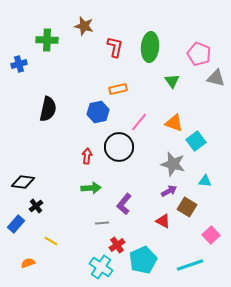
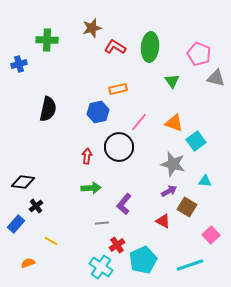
brown star: moved 8 px right, 2 px down; rotated 30 degrees counterclockwise
red L-shape: rotated 70 degrees counterclockwise
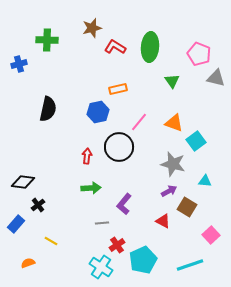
black cross: moved 2 px right, 1 px up
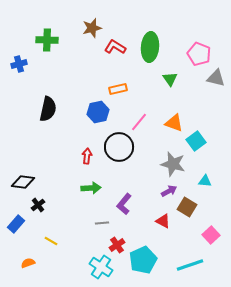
green triangle: moved 2 px left, 2 px up
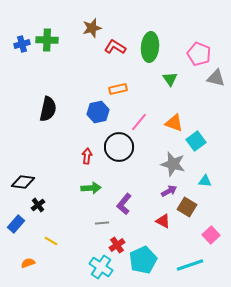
blue cross: moved 3 px right, 20 px up
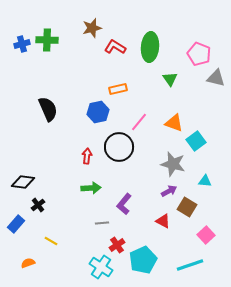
black semicircle: rotated 35 degrees counterclockwise
pink square: moved 5 px left
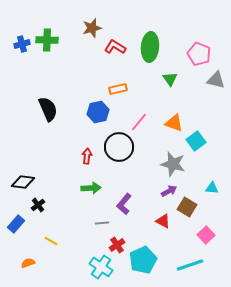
gray triangle: moved 2 px down
cyan triangle: moved 7 px right, 7 px down
